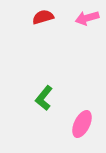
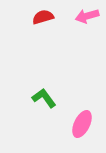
pink arrow: moved 2 px up
green L-shape: rotated 105 degrees clockwise
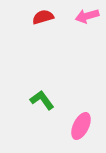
green L-shape: moved 2 px left, 2 px down
pink ellipse: moved 1 px left, 2 px down
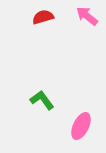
pink arrow: rotated 55 degrees clockwise
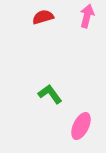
pink arrow: rotated 65 degrees clockwise
green L-shape: moved 8 px right, 6 px up
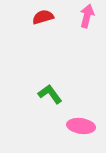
pink ellipse: rotated 72 degrees clockwise
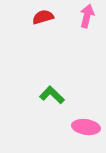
green L-shape: moved 2 px right, 1 px down; rotated 10 degrees counterclockwise
pink ellipse: moved 5 px right, 1 px down
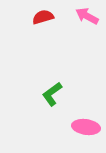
pink arrow: rotated 75 degrees counterclockwise
green L-shape: moved 1 px up; rotated 80 degrees counterclockwise
